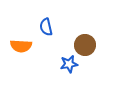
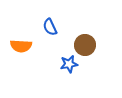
blue semicircle: moved 4 px right; rotated 12 degrees counterclockwise
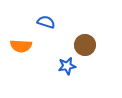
blue semicircle: moved 4 px left, 5 px up; rotated 132 degrees clockwise
blue star: moved 2 px left, 2 px down
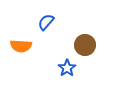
blue semicircle: rotated 66 degrees counterclockwise
blue star: moved 2 px down; rotated 24 degrees counterclockwise
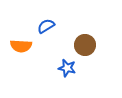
blue semicircle: moved 4 px down; rotated 18 degrees clockwise
blue star: rotated 24 degrees counterclockwise
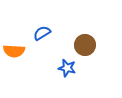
blue semicircle: moved 4 px left, 7 px down
orange semicircle: moved 7 px left, 5 px down
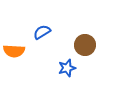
blue semicircle: moved 1 px up
blue star: rotated 30 degrees counterclockwise
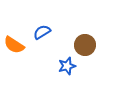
orange semicircle: moved 6 px up; rotated 30 degrees clockwise
blue star: moved 2 px up
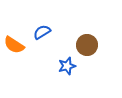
brown circle: moved 2 px right
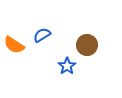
blue semicircle: moved 3 px down
blue star: rotated 18 degrees counterclockwise
